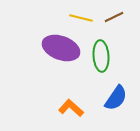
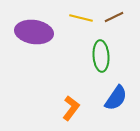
purple ellipse: moved 27 px left, 16 px up; rotated 12 degrees counterclockwise
orange L-shape: rotated 85 degrees clockwise
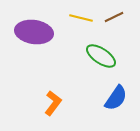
green ellipse: rotated 52 degrees counterclockwise
orange L-shape: moved 18 px left, 5 px up
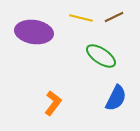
blue semicircle: rotated 8 degrees counterclockwise
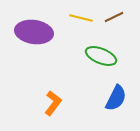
green ellipse: rotated 12 degrees counterclockwise
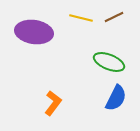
green ellipse: moved 8 px right, 6 px down
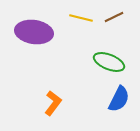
blue semicircle: moved 3 px right, 1 px down
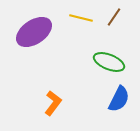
brown line: rotated 30 degrees counterclockwise
purple ellipse: rotated 42 degrees counterclockwise
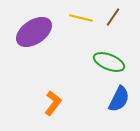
brown line: moved 1 px left
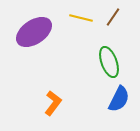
green ellipse: rotated 48 degrees clockwise
